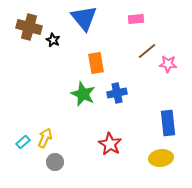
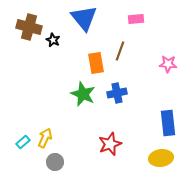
brown line: moved 27 px left; rotated 30 degrees counterclockwise
red star: rotated 20 degrees clockwise
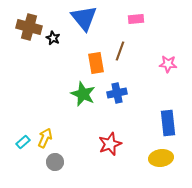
black star: moved 2 px up
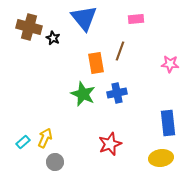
pink star: moved 2 px right
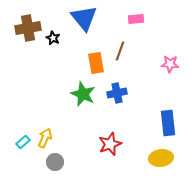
brown cross: moved 1 px left, 1 px down; rotated 25 degrees counterclockwise
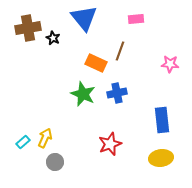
orange rectangle: rotated 55 degrees counterclockwise
blue rectangle: moved 6 px left, 3 px up
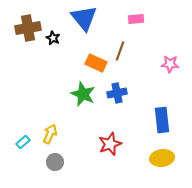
yellow arrow: moved 5 px right, 4 px up
yellow ellipse: moved 1 px right
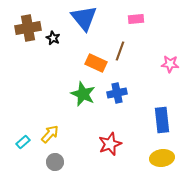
yellow arrow: rotated 18 degrees clockwise
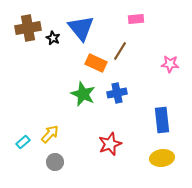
blue triangle: moved 3 px left, 10 px down
brown line: rotated 12 degrees clockwise
